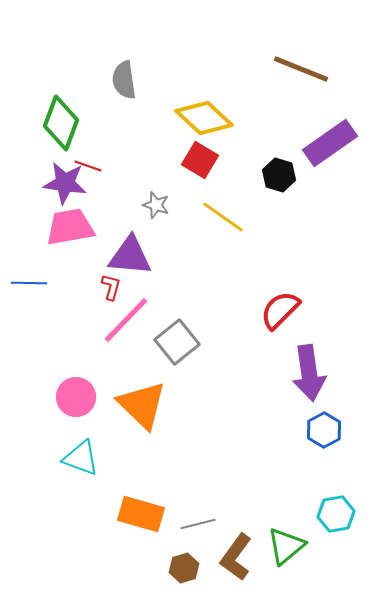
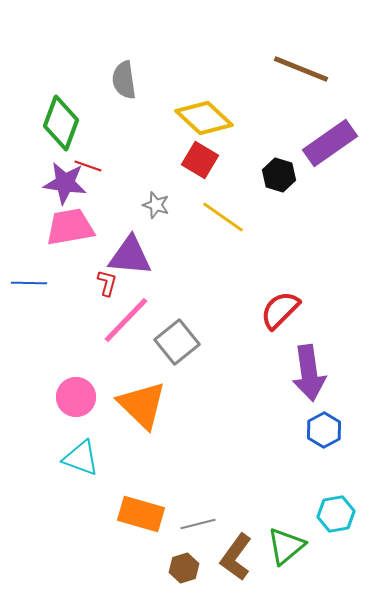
red L-shape: moved 4 px left, 4 px up
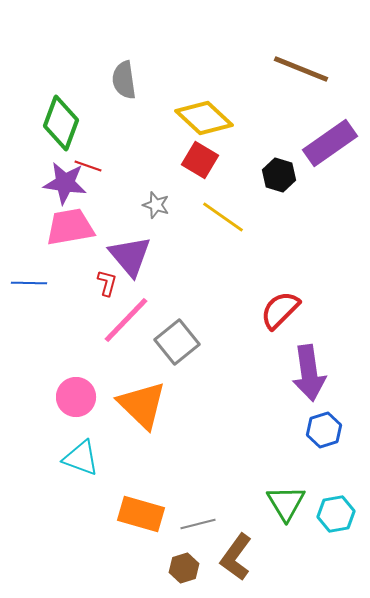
purple triangle: rotated 45 degrees clockwise
blue hexagon: rotated 12 degrees clockwise
green triangle: moved 43 px up; rotated 21 degrees counterclockwise
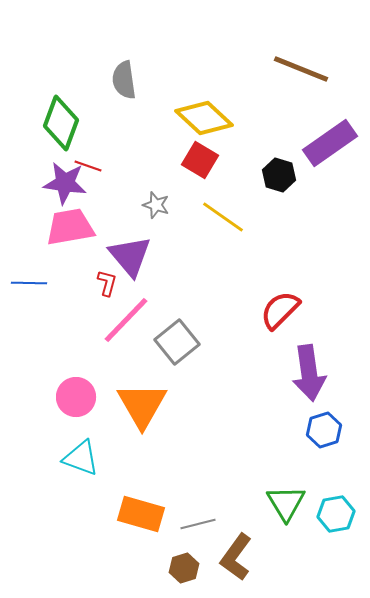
orange triangle: rotated 16 degrees clockwise
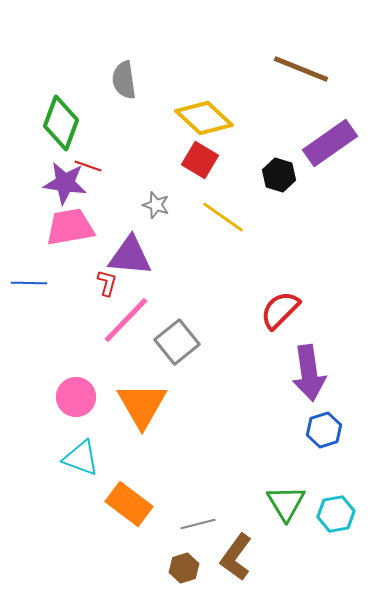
purple triangle: rotated 45 degrees counterclockwise
orange rectangle: moved 12 px left, 10 px up; rotated 21 degrees clockwise
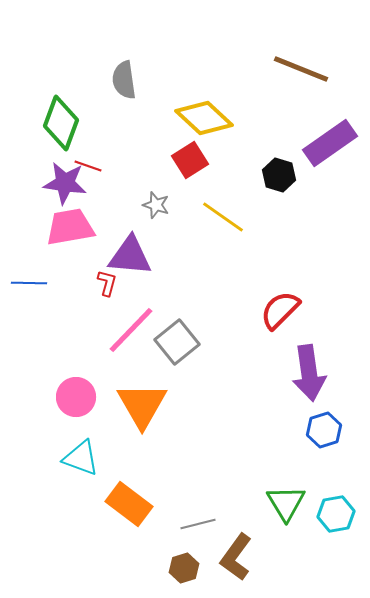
red square: moved 10 px left; rotated 27 degrees clockwise
pink line: moved 5 px right, 10 px down
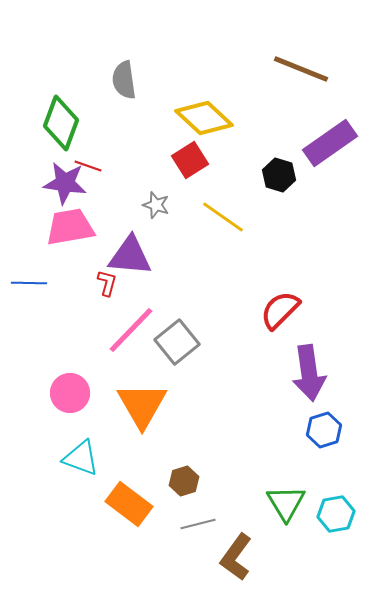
pink circle: moved 6 px left, 4 px up
brown hexagon: moved 87 px up
